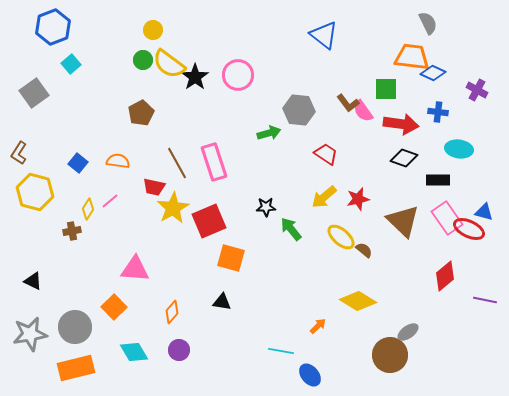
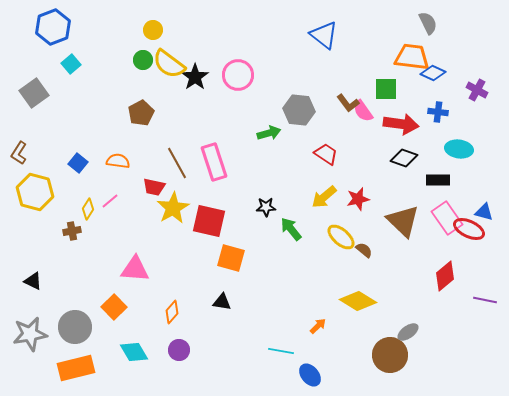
red square at (209, 221): rotated 36 degrees clockwise
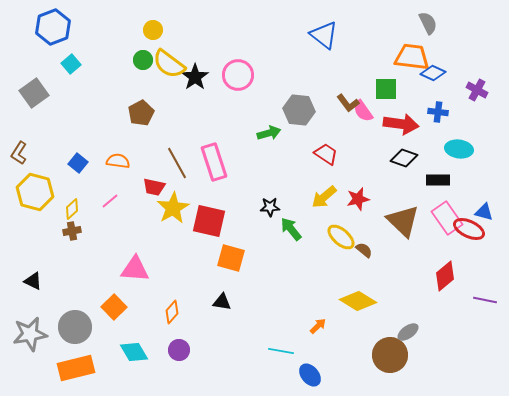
black star at (266, 207): moved 4 px right
yellow diamond at (88, 209): moved 16 px left; rotated 15 degrees clockwise
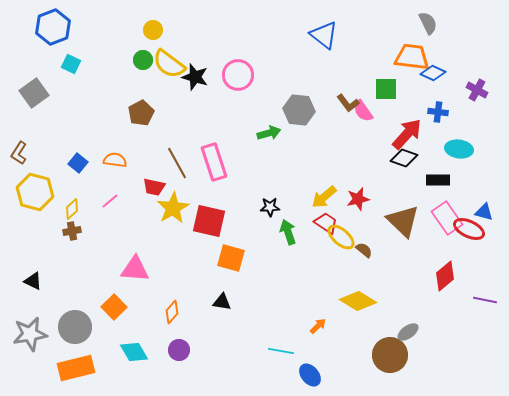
cyan square at (71, 64): rotated 24 degrees counterclockwise
black star at (195, 77): rotated 20 degrees counterclockwise
red arrow at (401, 124): moved 6 px right, 10 px down; rotated 56 degrees counterclockwise
red trapezoid at (326, 154): moved 69 px down
orange semicircle at (118, 161): moved 3 px left, 1 px up
green arrow at (291, 229): moved 3 px left, 3 px down; rotated 20 degrees clockwise
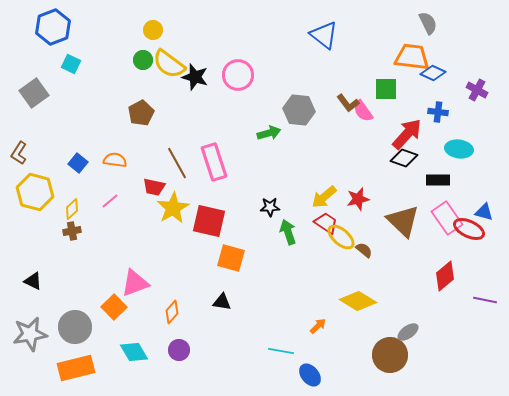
pink triangle at (135, 269): moved 14 px down; rotated 24 degrees counterclockwise
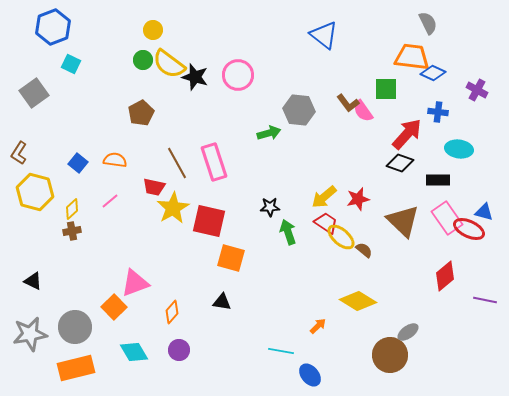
black diamond at (404, 158): moved 4 px left, 5 px down
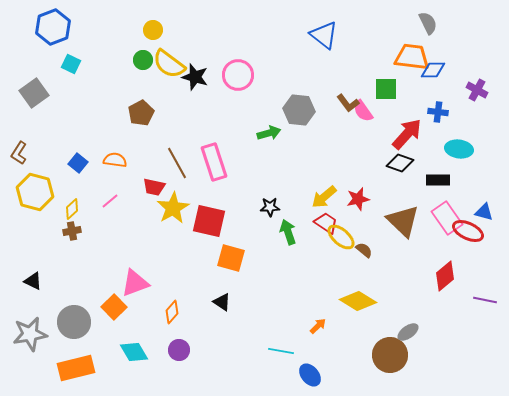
blue diamond at (433, 73): moved 3 px up; rotated 25 degrees counterclockwise
red ellipse at (469, 229): moved 1 px left, 2 px down
black triangle at (222, 302): rotated 24 degrees clockwise
gray circle at (75, 327): moved 1 px left, 5 px up
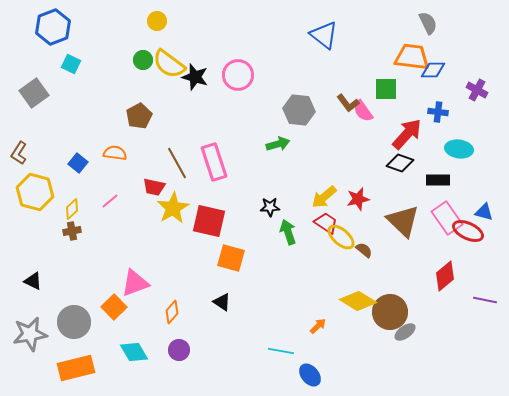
yellow circle at (153, 30): moved 4 px right, 9 px up
brown pentagon at (141, 113): moved 2 px left, 3 px down
green arrow at (269, 133): moved 9 px right, 11 px down
orange semicircle at (115, 160): moved 7 px up
gray ellipse at (408, 332): moved 3 px left
brown circle at (390, 355): moved 43 px up
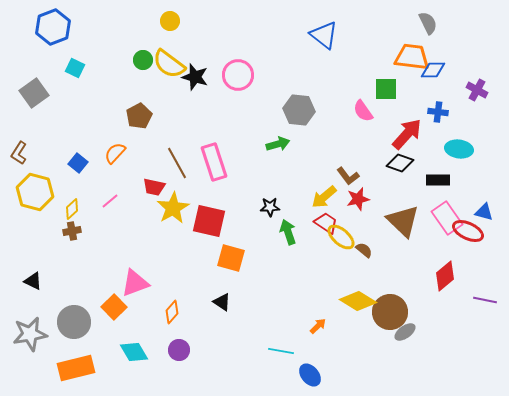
yellow circle at (157, 21): moved 13 px right
cyan square at (71, 64): moved 4 px right, 4 px down
brown L-shape at (348, 103): moved 73 px down
orange semicircle at (115, 153): rotated 55 degrees counterclockwise
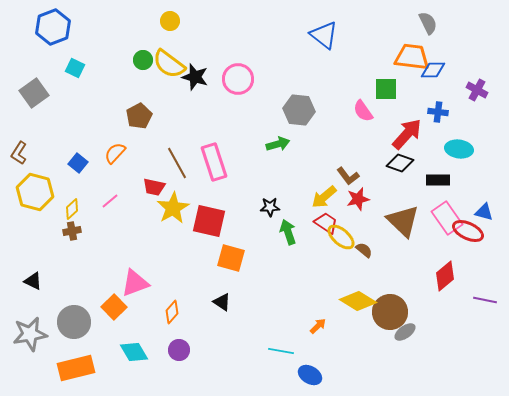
pink circle at (238, 75): moved 4 px down
blue ellipse at (310, 375): rotated 20 degrees counterclockwise
